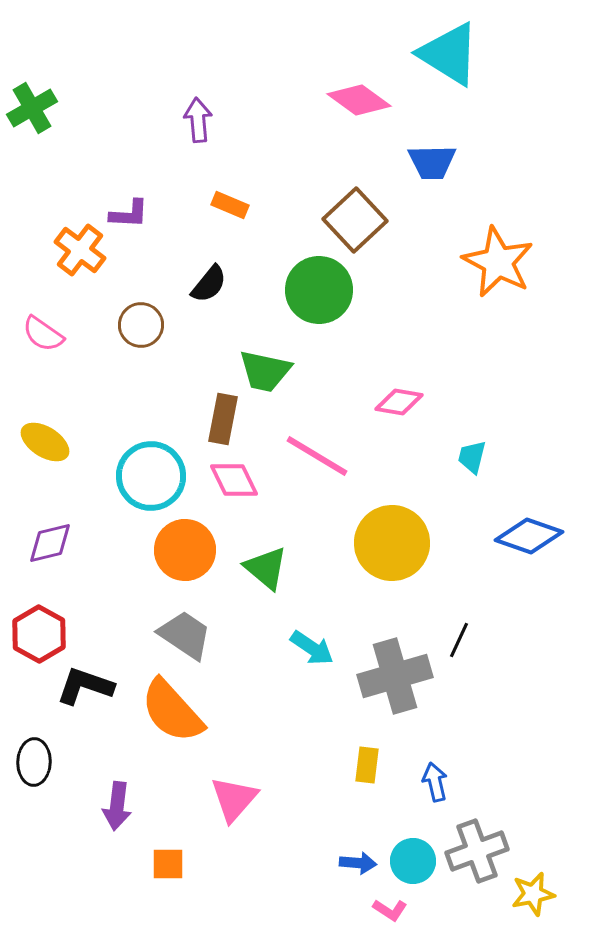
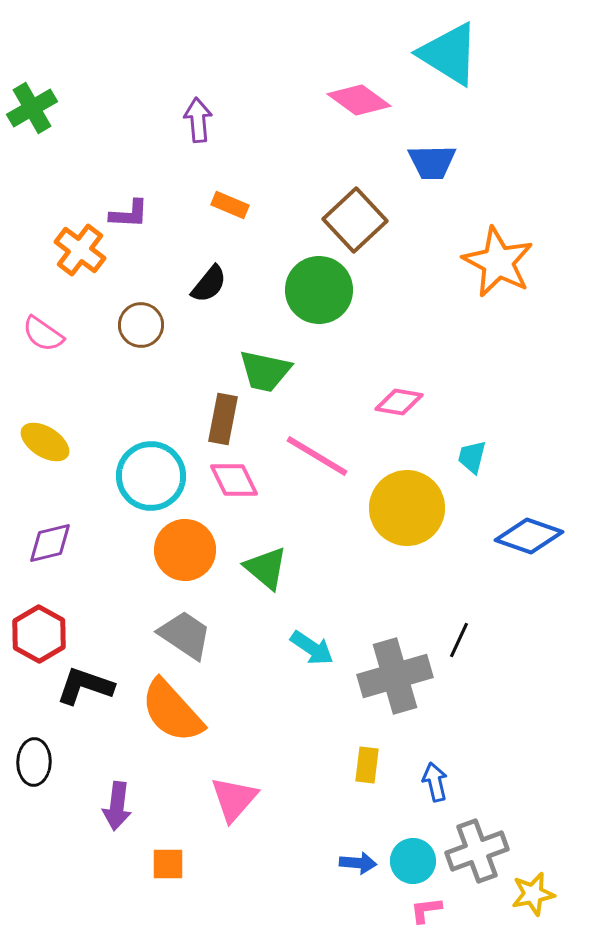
yellow circle at (392, 543): moved 15 px right, 35 px up
pink L-shape at (390, 910): moved 36 px right; rotated 140 degrees clockwise
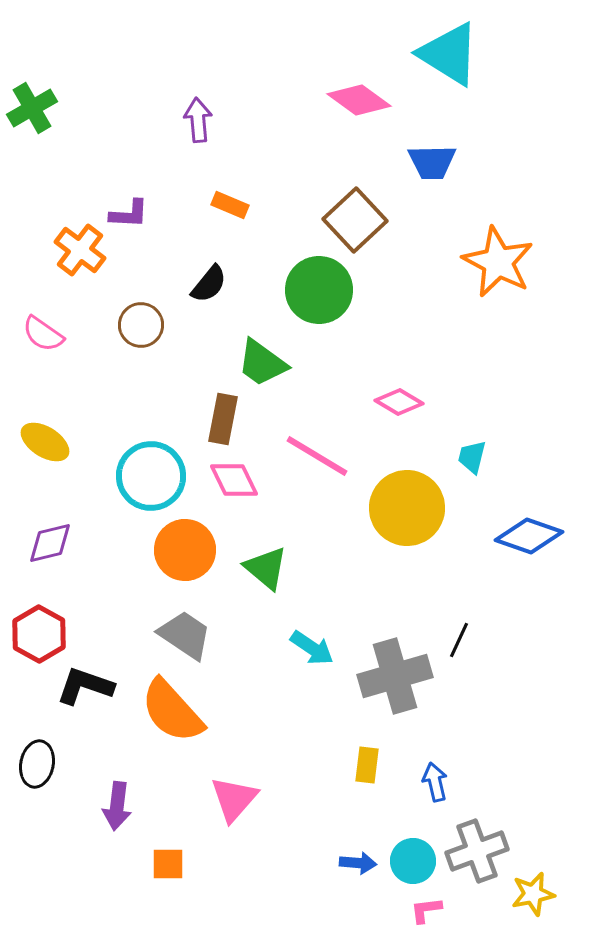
green trapezoid at (265, 371): moved 3 px left, 8 px up; rotated 24 degrees clockwise
pink diamond at (399, 402): rotated 21 degrees clockwise
black ellipse at (34, 762): moved 3 px right, 2 px down; rotated 9 degrees clockwise
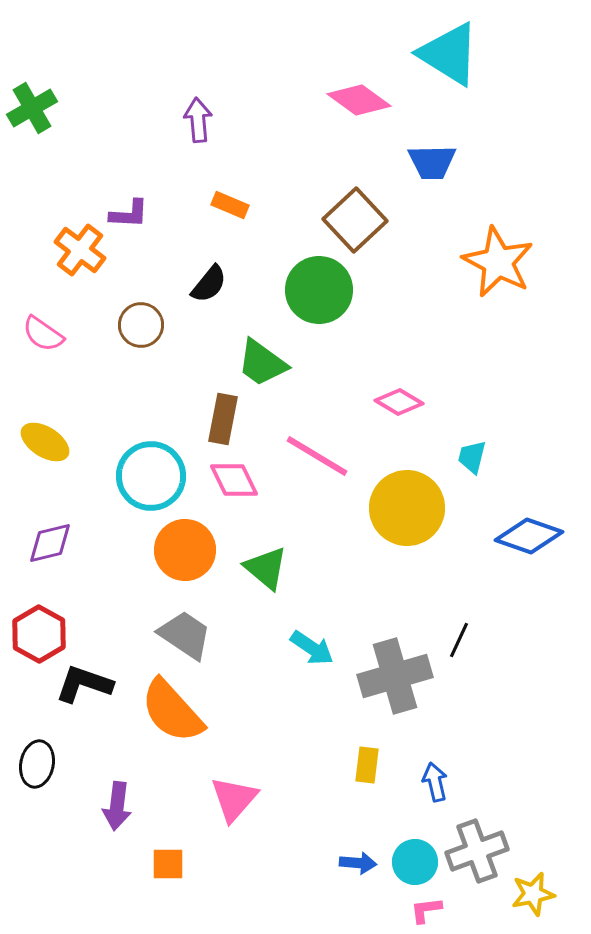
black L-shape at (85, 686): moved 1 px left, 2 px up
cyan circle at (413, 861): moved 2 px right, 1 px down
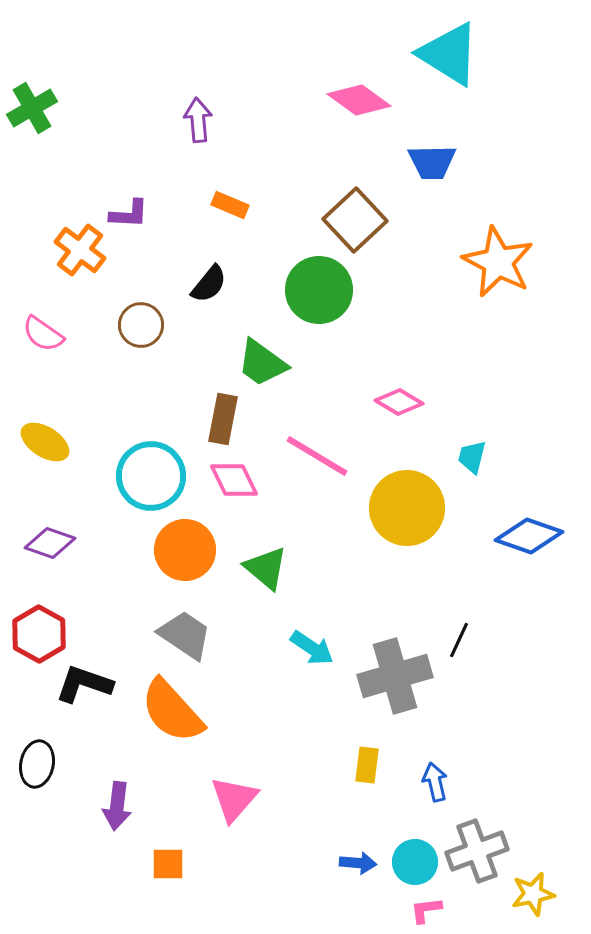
purple diamond at (50, 543): rotated 33 degrees clockwise
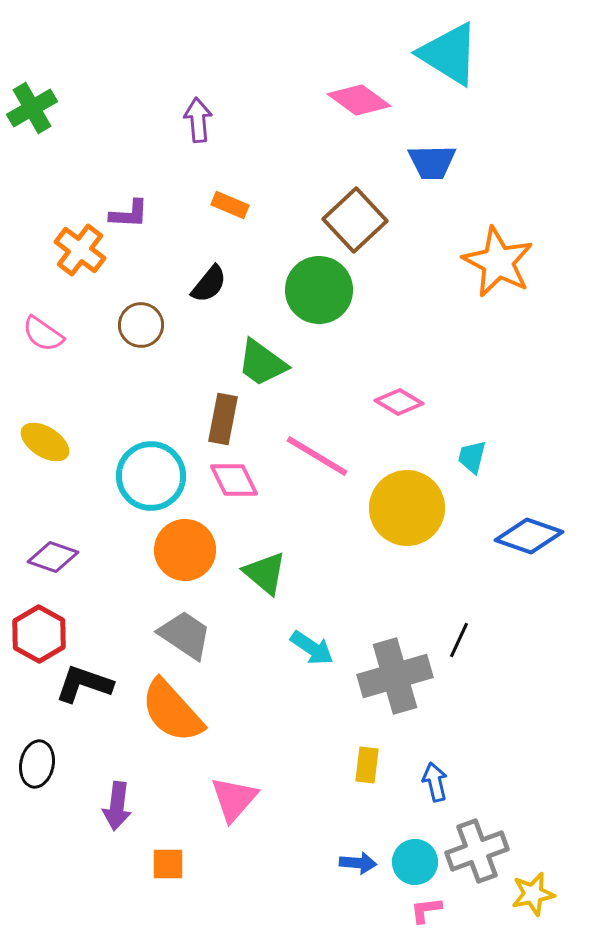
purple diamond at (50, 543): moved 3 px right, 14 px down
green triangle at (266, 568): moved 1 px left, 5 px down
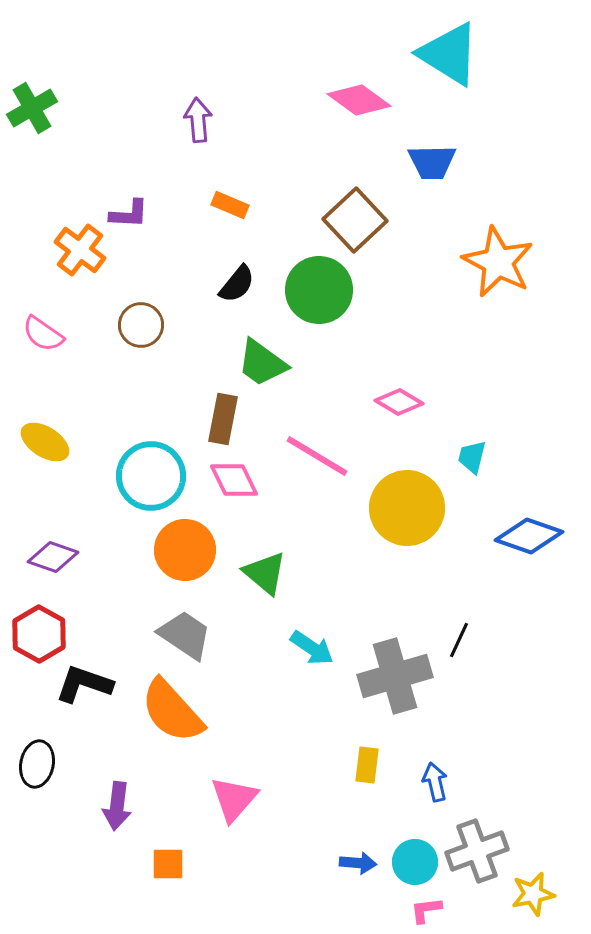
black semicircle at (209, 284): moved 28 px right
